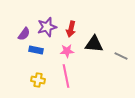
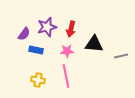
gray line: rotated 40 degrees counterclockwise
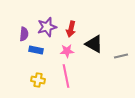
purple semicircle: rotated 32 degrees counterclockwise
black triangle: rotated 24 degrees clockwise
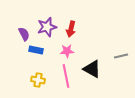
purple semicircle: rotated 32 degrees counterclockwise
black triangle: moved 2 px left, 25 px down
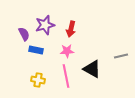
purple star: moved 2 px left, 2 px up
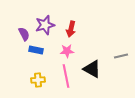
yellow cross: rotated 16 degrees counterclockwise
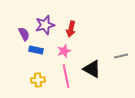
pink star: moved 3 px left; rotated 16 degrees counterclockwise
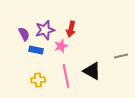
purple star: moved 5 px down
pink star: moved 3 px left, 5 px up
black triangle: moved 2 px down
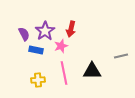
purple star: moved 1 px down; rotated 18 degrees counterclockwise
black triangle: rotated 30 degrees counterclockwise
pink line: moved 2 px left, 3 px up
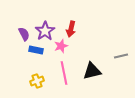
black triangle: rotated 12 degrees counterclockwise
yellow cross: moved 1 px left, 1 px down; rotated 16 degrees counterclockwise
